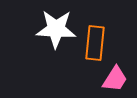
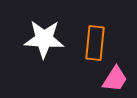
white star: moved 12 px left, 10 px down
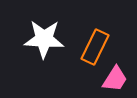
orange rectangle: moved 4 px down; rotated 20 degrees clockwise
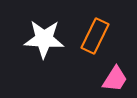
orange rectangle: moved 11 px up
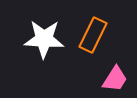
orange rectangle: moved 2 px left, 1 px up
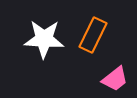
pink trapezoid: rotated 20 degrees clockwise
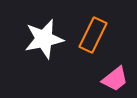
white star: rotated 15 degrees counterclockwise
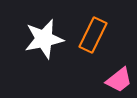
pink trapezoid: moved 4 px right, 1 px down
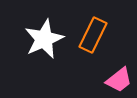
white star: rotated 12 degrees counterclockwise
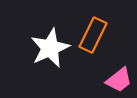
white star: moved 6 px right, 9 px down
